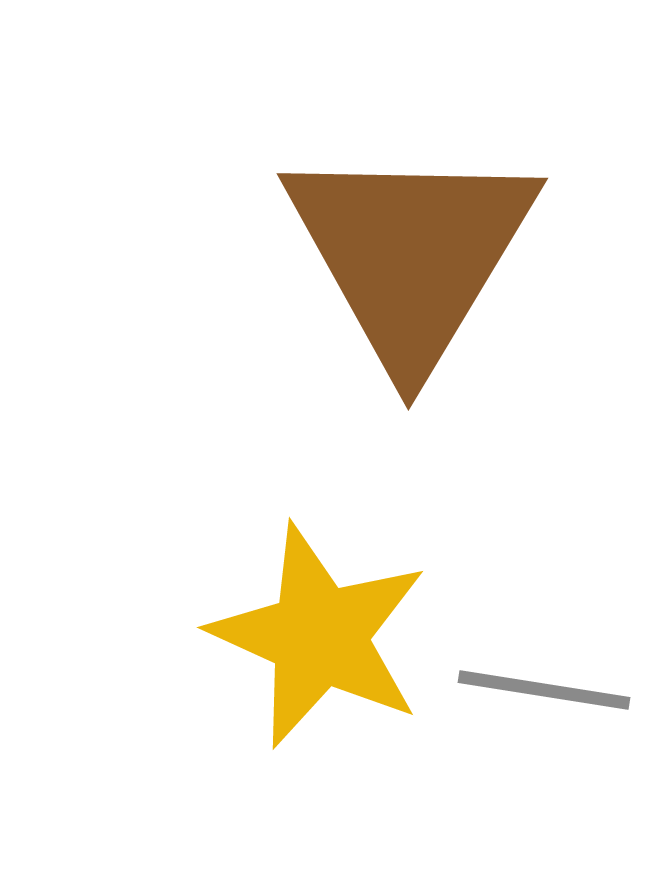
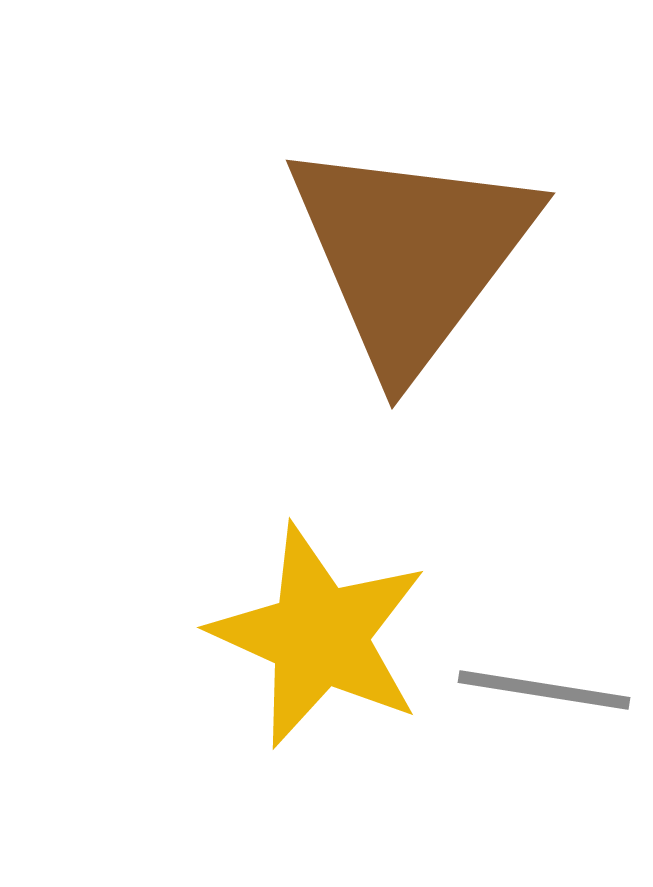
brown triangle: rotated 6 degrees clockwise
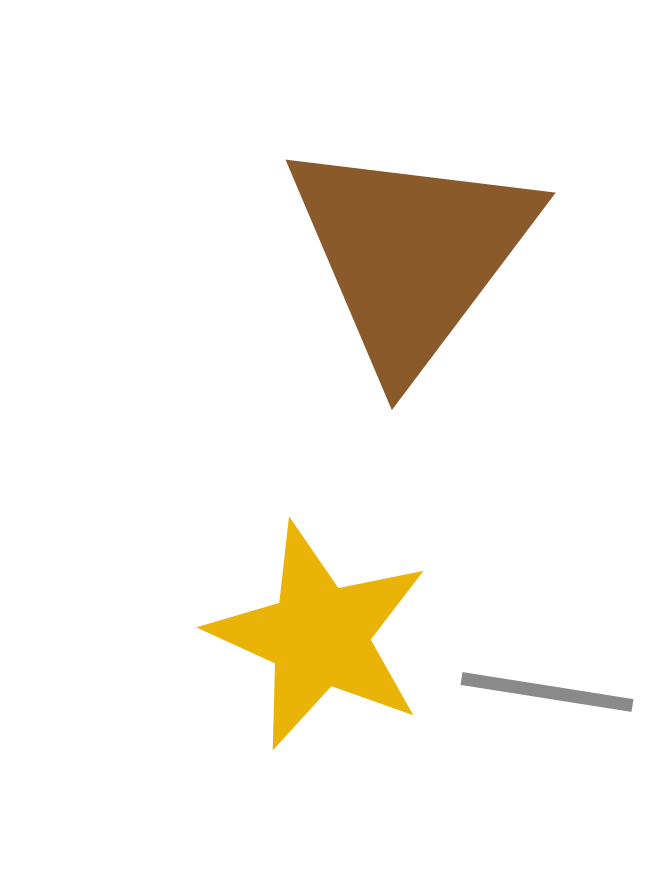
gray line: moved 3 px right, 2 px down
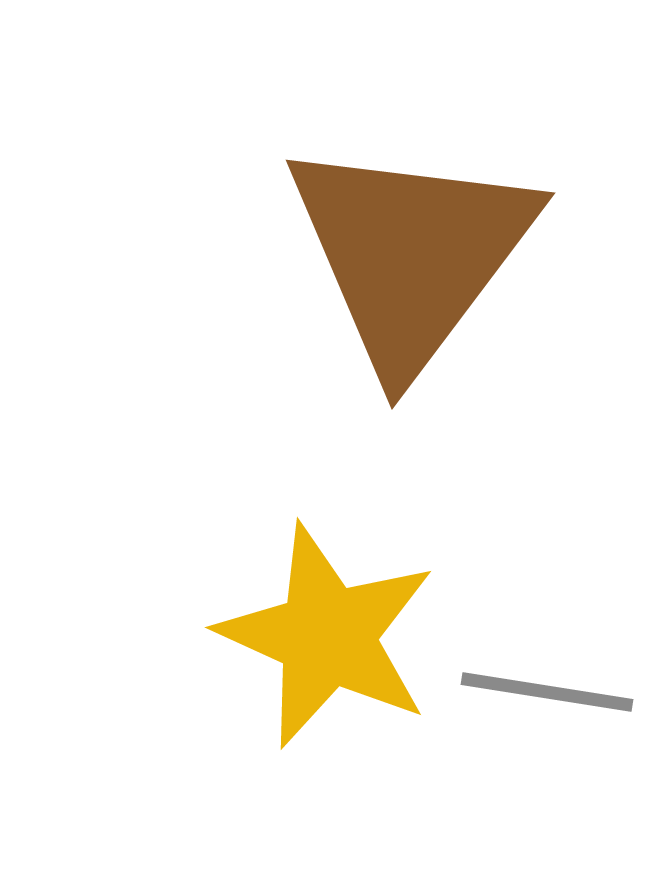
yellow star: moved 8 px right
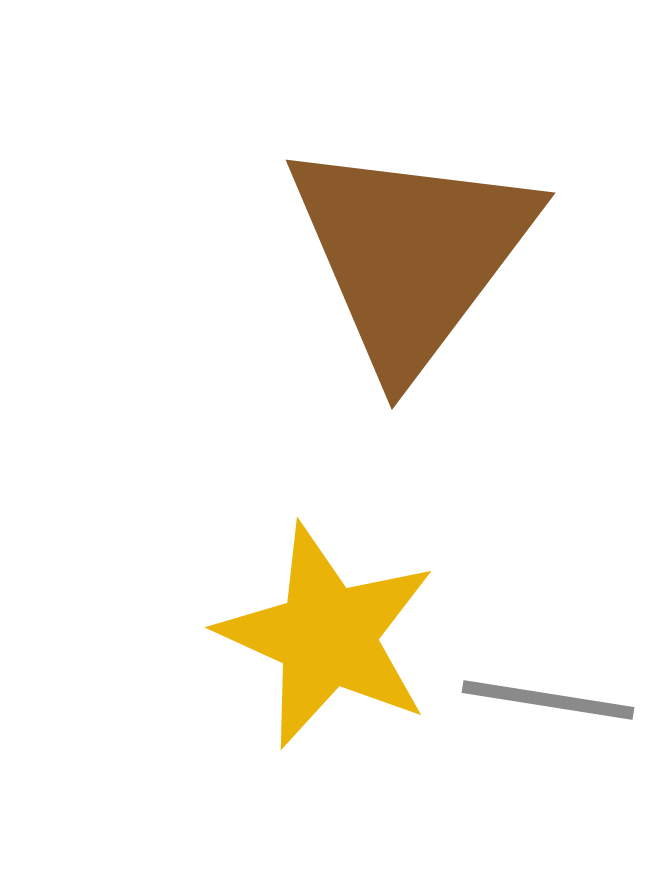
gray line: moved 1 px right, 8 px down
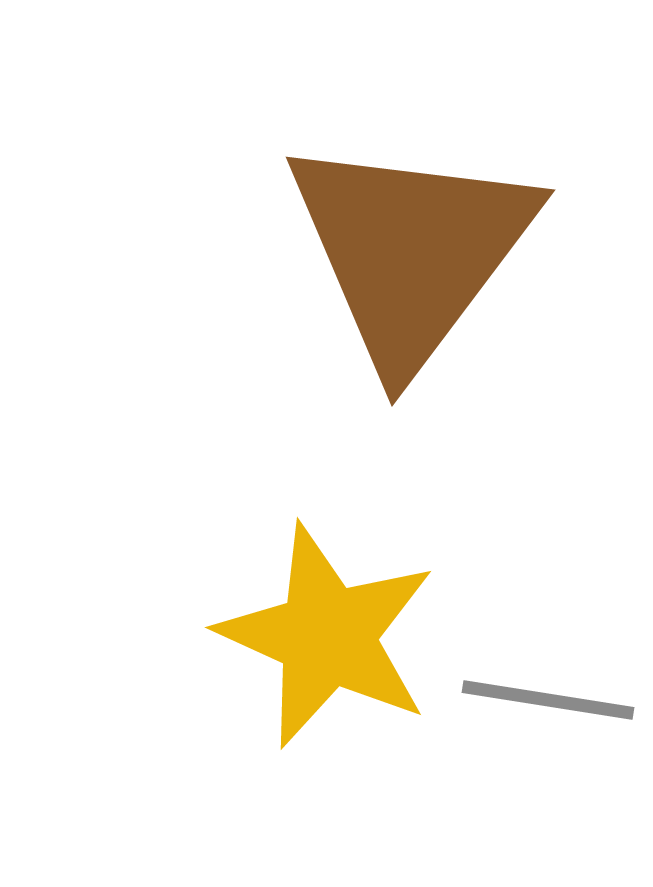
brown triangle: moved 3 px up
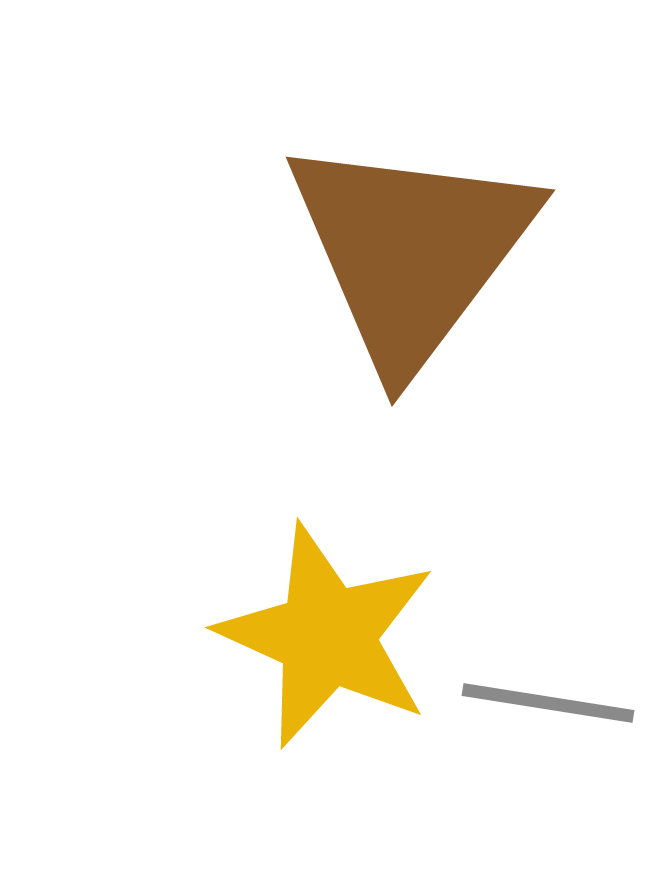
gray line: moved 3 px down
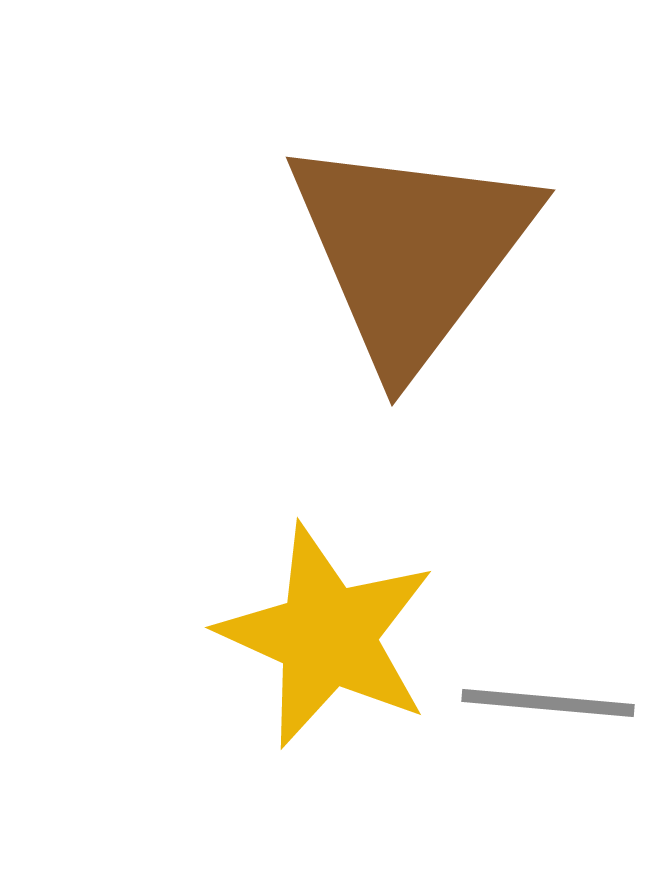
gray line: rotated 4 degrees counterclockwise
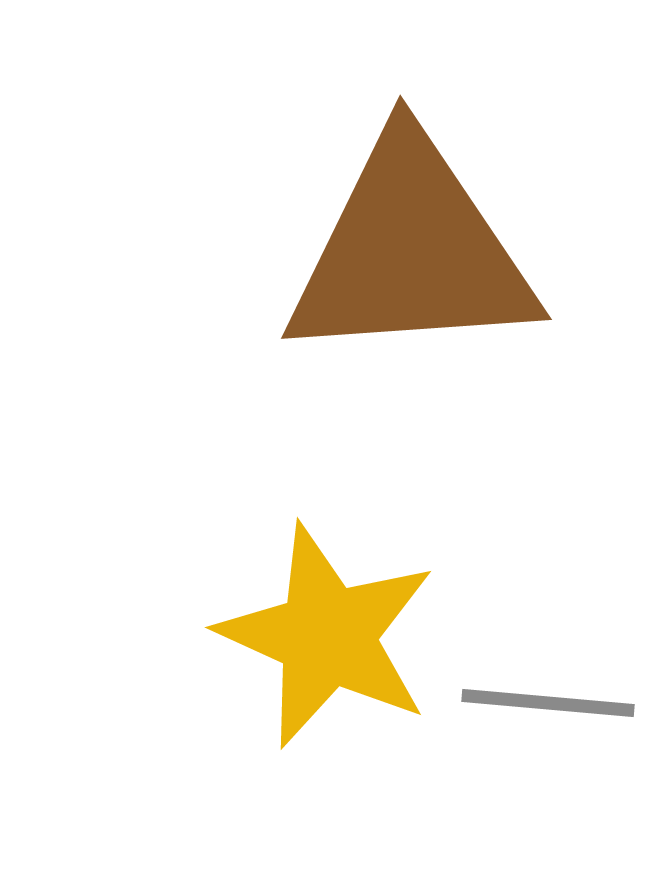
brown triangle: rotated 49 degrees clockwise
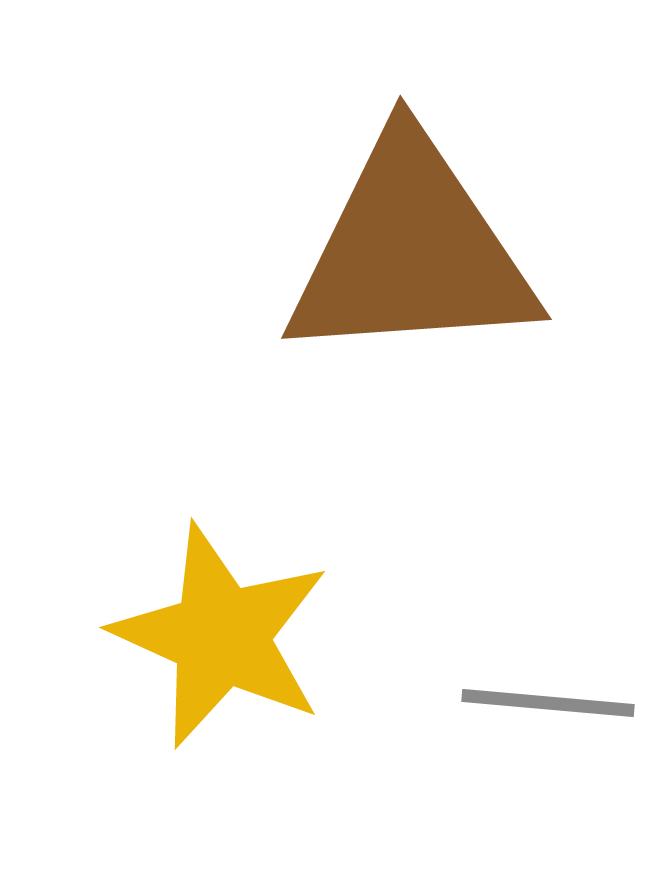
yellow star: moved 106 px left
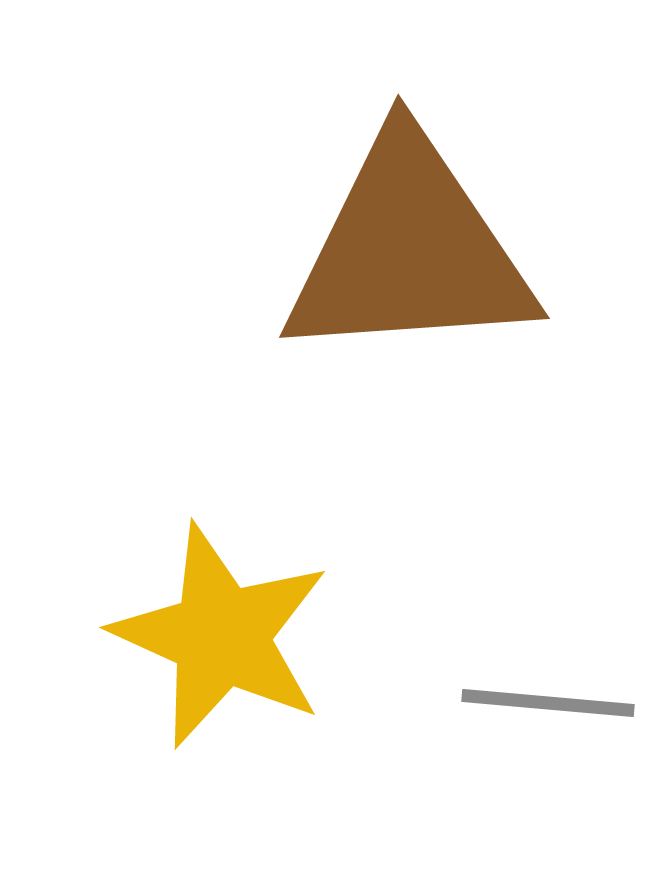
brown triangle: moved 2 px left, 1 px up
